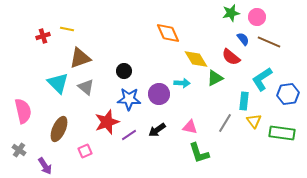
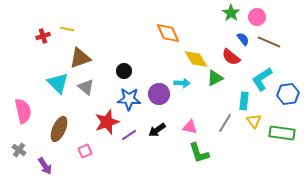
green star: rotated 24 degrees counterclockwise
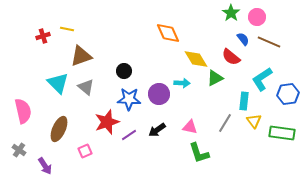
brown triangle: moved 1 px right, 2 px up
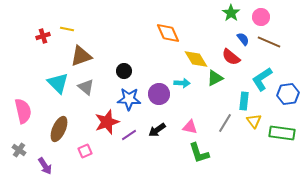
pink circle: moved 4 px right
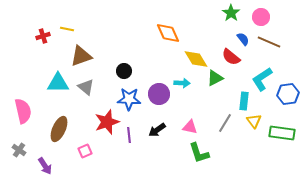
cyan triangle: rotated 45 degrees counterclockwise
purple line: rotated 63 degrees counterclockwise
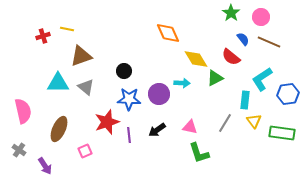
cyan rectangle: moved 1 px right, 1 px up
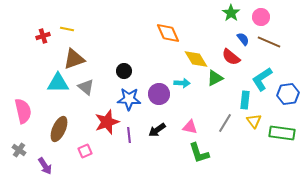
brown triangle: moved 7 px left, 3 px down
